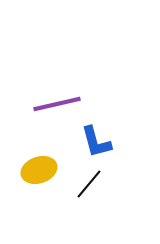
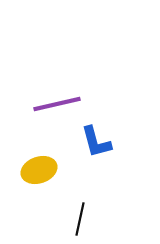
black line: moved 9 px left, 35 px down; rotated 28 degrees counterclockwise
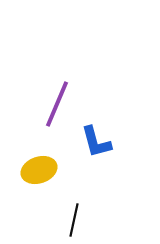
purple line: rotated 54 degrees counterclockwise
black line: moved 6 px left, 1 px down
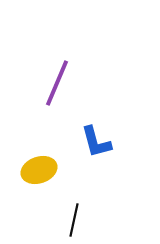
purple line: moved 21 px up
